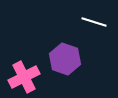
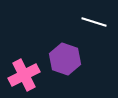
pink cross: moved 2 px up
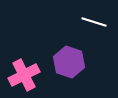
purple hexagon: moved 4 px right, 3 px down
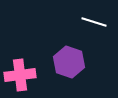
pink cross: moved 4 px left; rotated 20 degrees clockwise
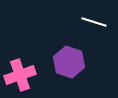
pink cross: rotated 12 degrees counterclockwise
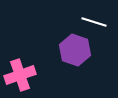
purple hexagon: moved 6 px right, 12 px up
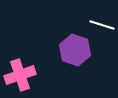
white line: moved 8 px right, 3 px down
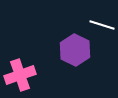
purple hexagon: rotated 8 degrees clockwise
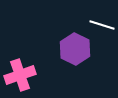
purple hexagon: moved 1 px up
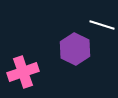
pink cross: moved 3 px right, 3 px up
